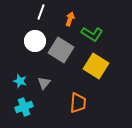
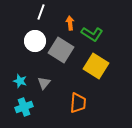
orange arrow: moved 4 px down; rotated 24 degrees counterclockwise
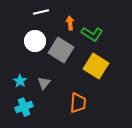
white line: rotated 56 degrees clockwise
cyan star: rotated 16 degrees clockwise
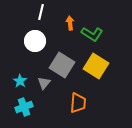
white line: rotated 63 degrees counterclockwise
gray square: moved 1 px right, 15 px down
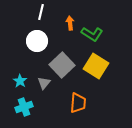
white circle: moved 2 px right
gray square: rotated 15 degrees clockwise
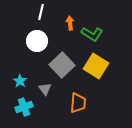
gray triangle: moved 1 px right, 6 px down; rotated 16 degrees counterclockwise
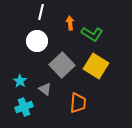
gray triangle: rotated 16 degrees counterclockwise
